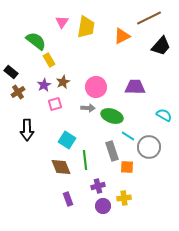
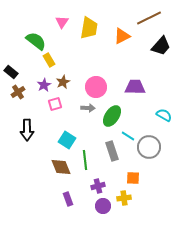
yellow trapezoid: moved 3 px right, 1 px down
green ellipse: rotated 75 degrees counterclockwise
orange square: moved 6 px right, 11 px down
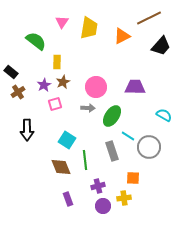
yellow rectangle: moved 8 px right, 2 px down; rotated 32 degrees clockwise
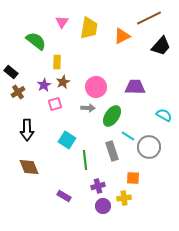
brown diamond: moved 32 px left
purple rectangle: moved 4 px left, 3 px up; rotated 40 degrees counterclockwise
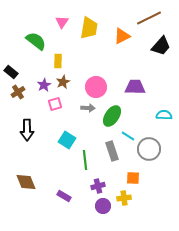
yellow rectangle: moved 1 px right, 1 px up
cyan semicircle: rotated 28 degrees counterclockwise
gray circle: moved 2 px down
brown diamond: moved 3 px left, 15 px down
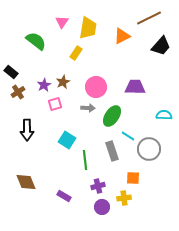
yellow trapezoid: moved 1 px left
yellow rectangle: moved 18 px right, 8 px up; rotated 32 degrees clockwise
purple circle: moved 1 px left, 1 px down
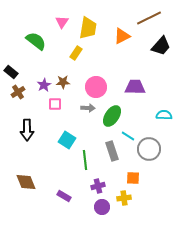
brown star: rotated 24 degrees clockwise
pink square: rotated 16 degrees clockwise
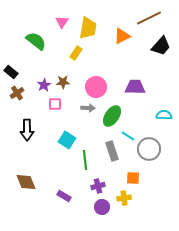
brown cross: moved 1 px left, 1 px down
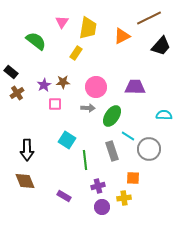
black arrow: moved 20 px down
brown diamond: moved 1 px left, 1 px up
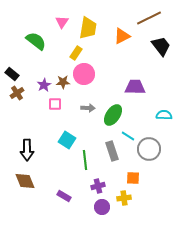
black trapezoid: rotated 80 degrees counterclockwise
black rectangle: moved 1 px right, 2 px down
pink circle: moved 12 px left, 13 px up
green ellipse: moved 1 px right, 1 px up
